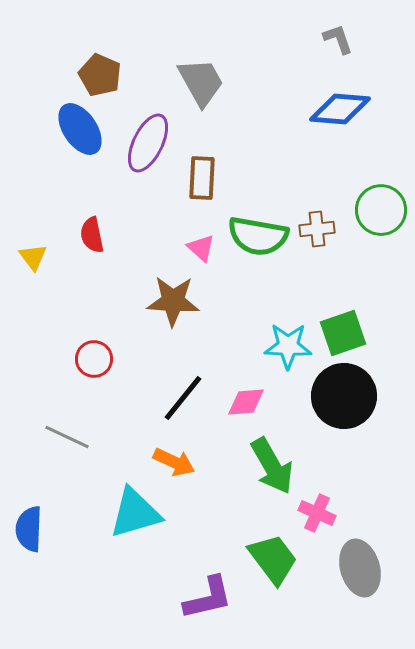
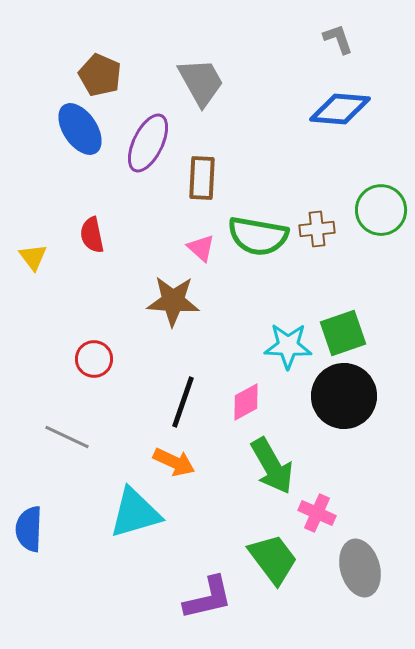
black line: moved 4 px down; rotated 20 degrees counterclockwise
pink diamond: rotated 24 degrees counterclockwise
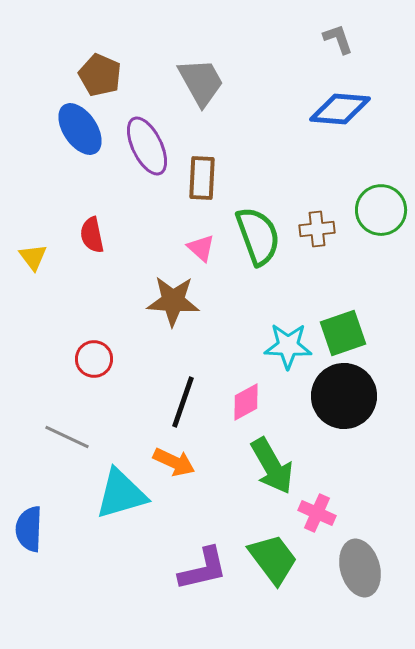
purple ellipse: moved 1 px left, 3 px down; rotated 52 degrees counterclockwise
green semicircle: rotated 120 degrees counterclockwise
cyan triangle: moved 14 px left, 19 px up
purple L-shape: moved 5 px left, 29 px up
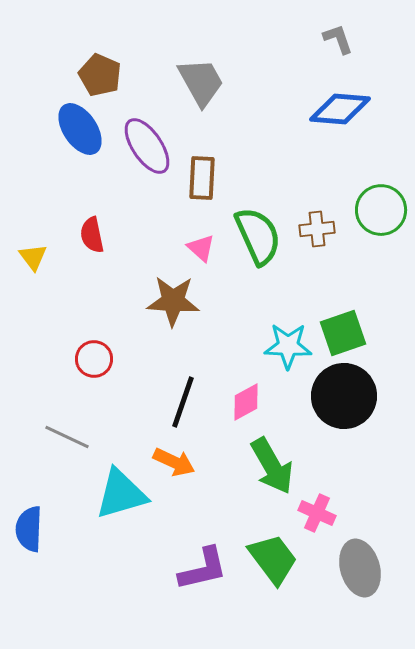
purple ellipse: rotated 8 degrees counterclockwise
green semicircle: rotated 4 degrees counterclockwise
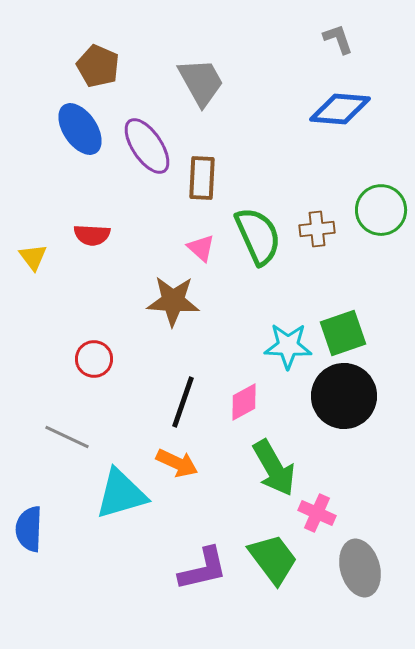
brown pentagon: moved 2 px left, 9 px up
red semicircle: rotated 75 degrees counterclockwise
pink diamond: moved 2 px left
orange arrow: moved 3 px right, 1 px down
green arrow: moved 2 px right, 2 px down
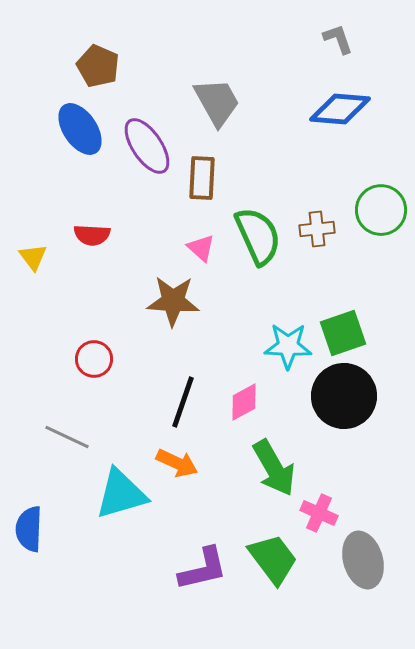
gray trapezoid: moved 16 px right, 20 px down
pink cross: moved 2 px right
gray ellipse: moved 3 px right, 8 px up
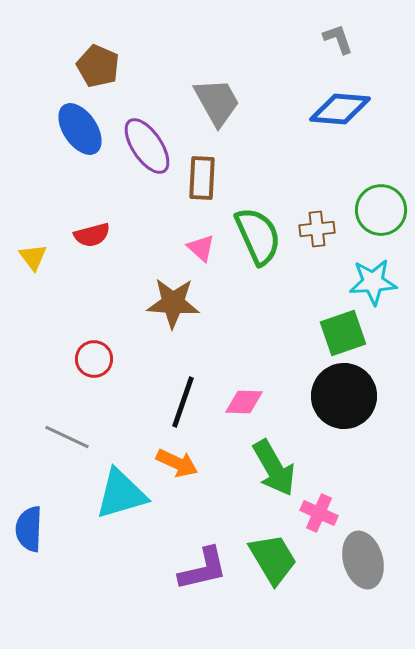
red semicircle: rotated 18 degrees counterclockwise
brown star: moved 2 px down
cyan star: moved 85 px right, 64 px up; rotated 6 degrees counterclockwise
pink diamond: rotated 30 degrees clockwise
green trapezoid: rotated 6 degrees clockwise
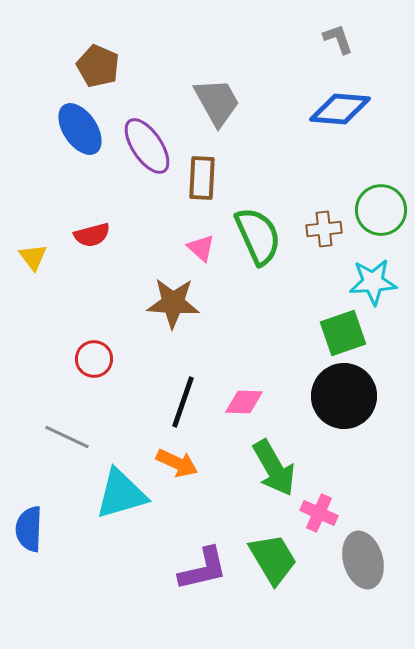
brown cross: moved 7 px right
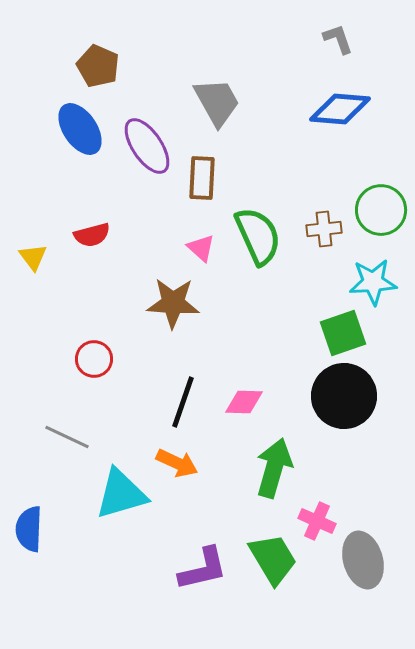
green arrow: rotated 134 degrees counterclockwise
pink cross: moved 2 px left, 8 px down
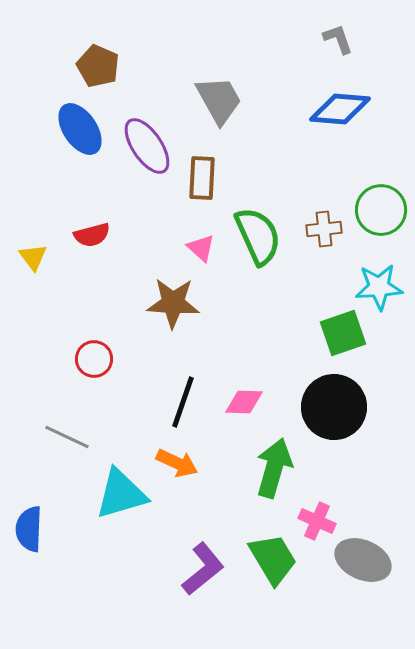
gray trapezoid: moved 2 px right, 2 px up
cyan star: moved 6 px right, 5 px down
black circle: moved 10 px left, 11 px down
gray ellipse: rotated 50 degrees counterclockwise
purple L-shape: rotated 26 degrees counterclockwise
